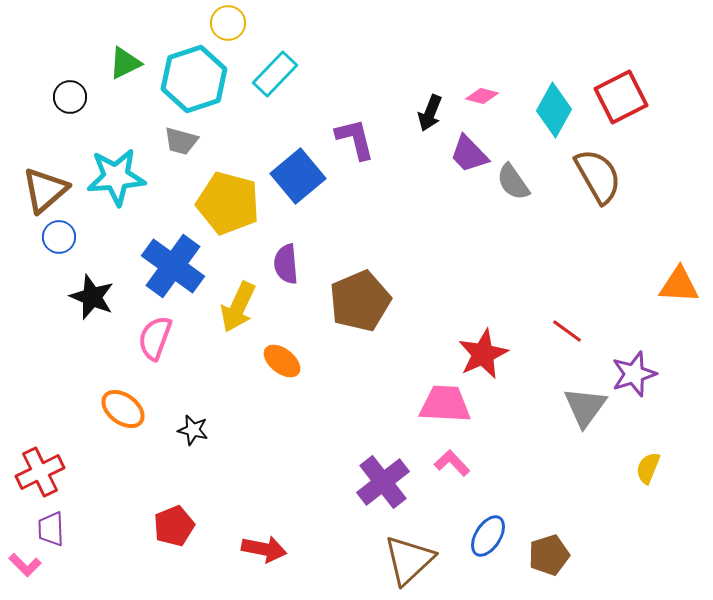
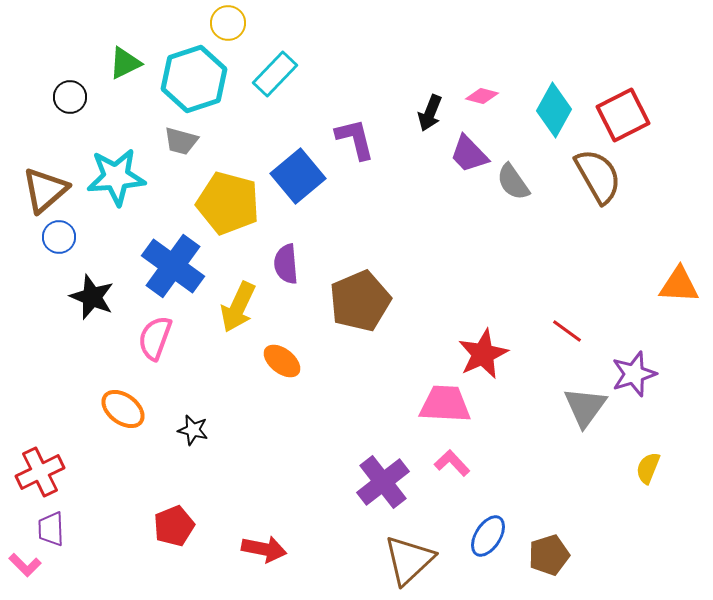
red square at (621, 97): moved 2 px right, 18 px down
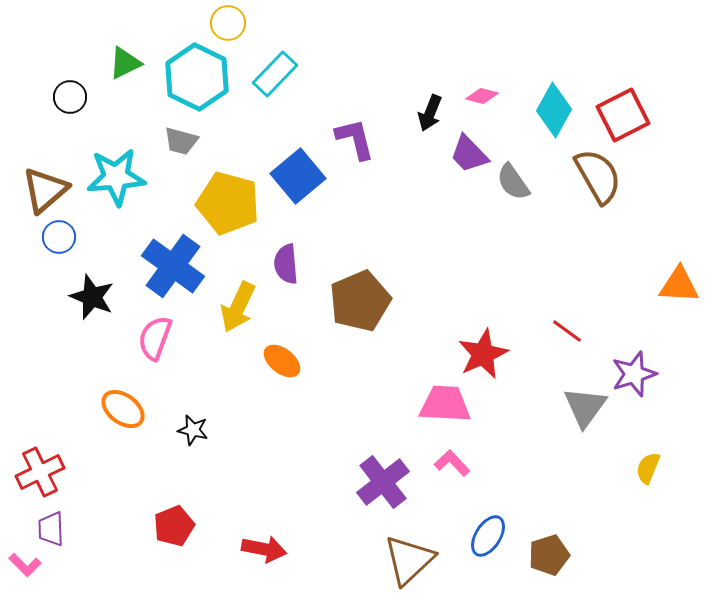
cyan hexagon at (194, 79): moved 3 px right, 2 px up; rotated 16 degrees counterclockwise
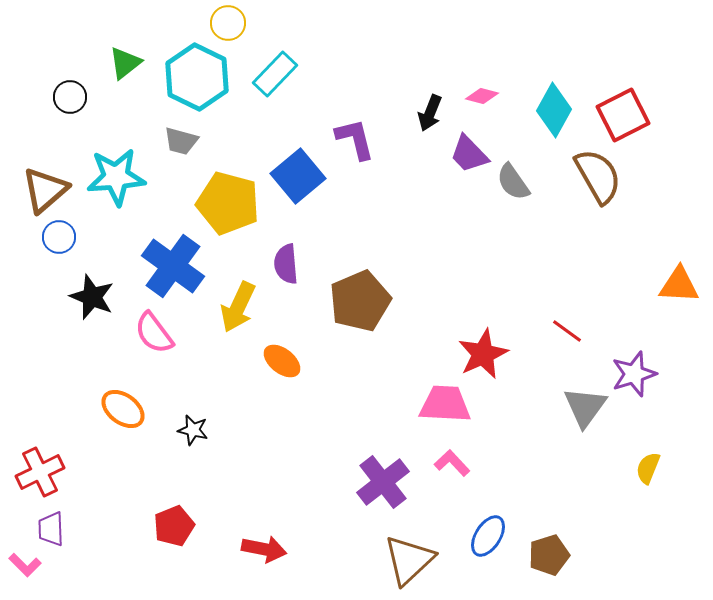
green triangle at (125, 63): rotated 12 degrees counterclockwise
pink semicircle at (155, 338): moved 1 px left, 5 px up; rotated 57 degrees counterclockwise
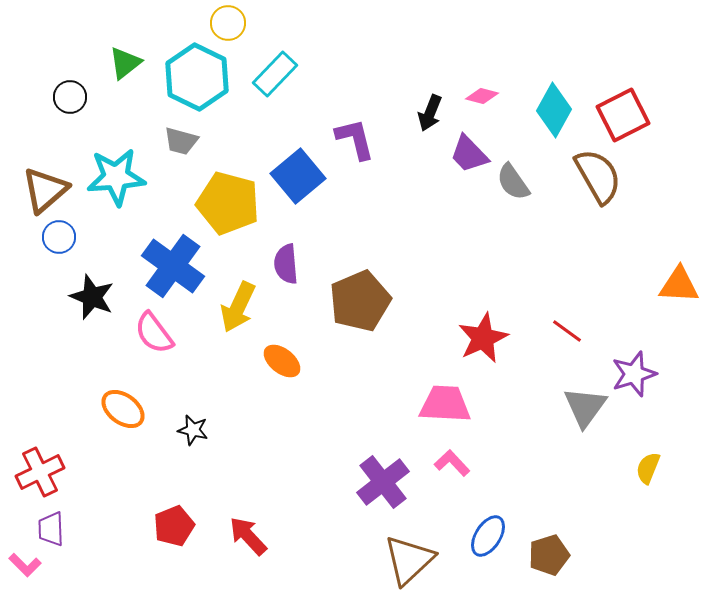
red star at (483, 354): moved 16 px up
red arrow at (264, 549): moved 16 px left, 13 px up; rotated 144 degrees counterclockwise
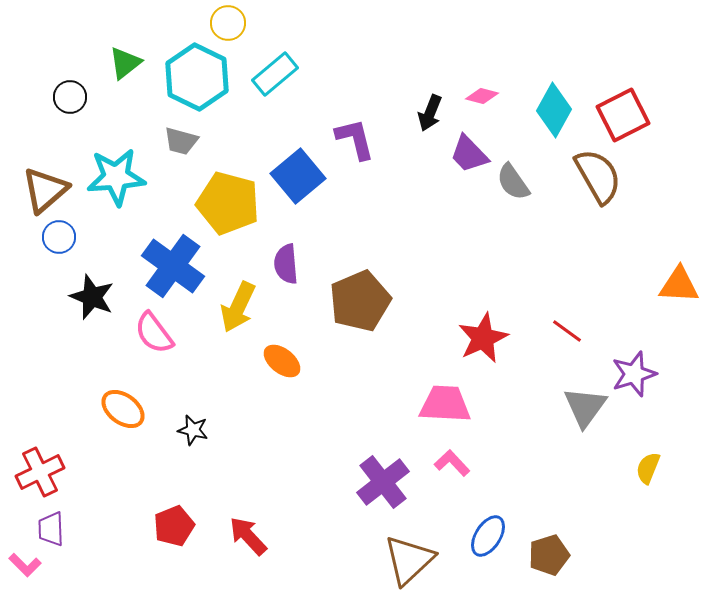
cyan rectangle at (275, 74): rotated 6 degrees clockwise
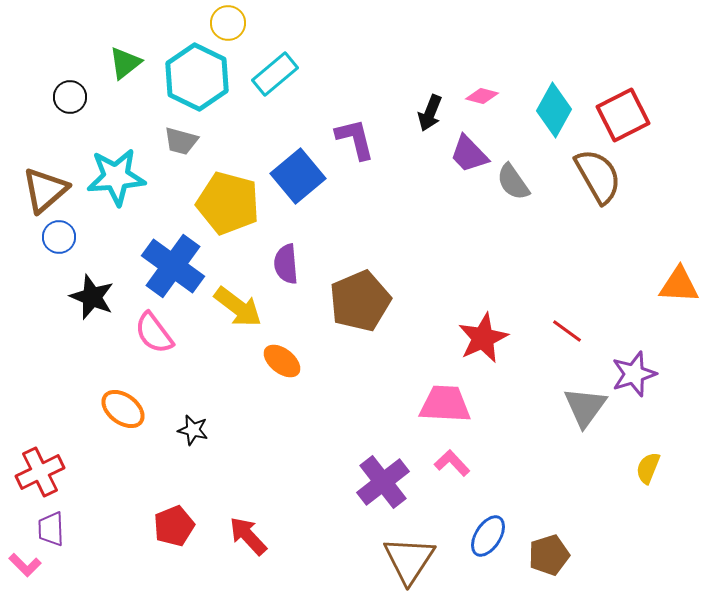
yellow arrow at (238, 307): rotated 78 degrees counterclockwise
brown triangle at (409, 560): rotated 14 degrees counterclockwise
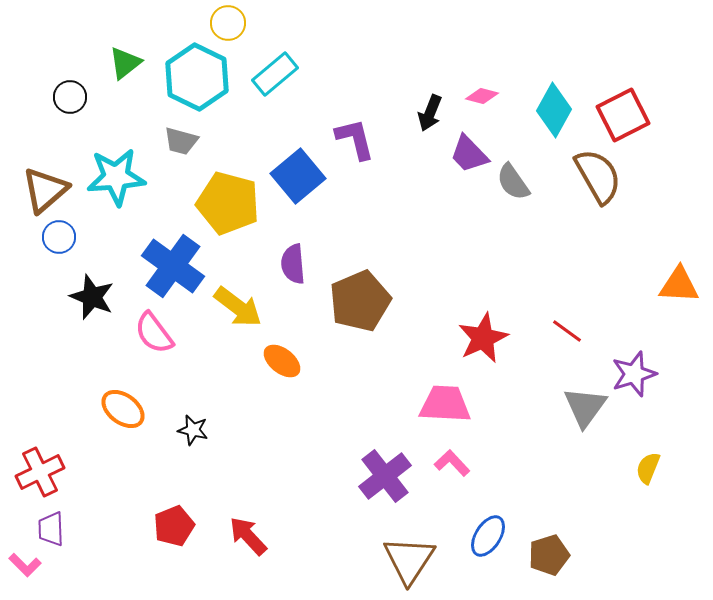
purple semicircle at (286, 264): moved 7 px right
purple cross at (383, 482): moved 2 px right, 6 px up
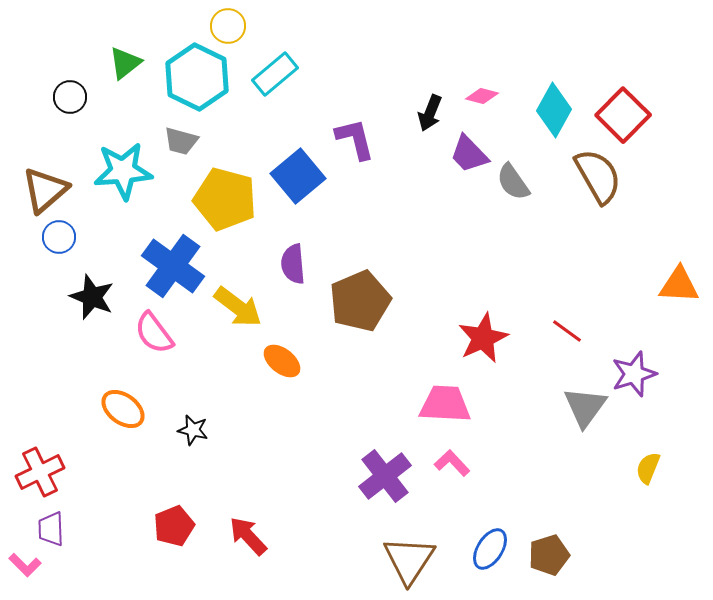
yellow circle at (228, 23): moved 3 px down
red square at (623, 115): rotated 18 degrees counterclockwise
cyan star at (116, 177): moved 7 px right, 6 px up
yellow pentagon at (228, 203): moved 3 px left, 4 px up
blue ellipse at (488, 536): moved 2 px right, 13 px down
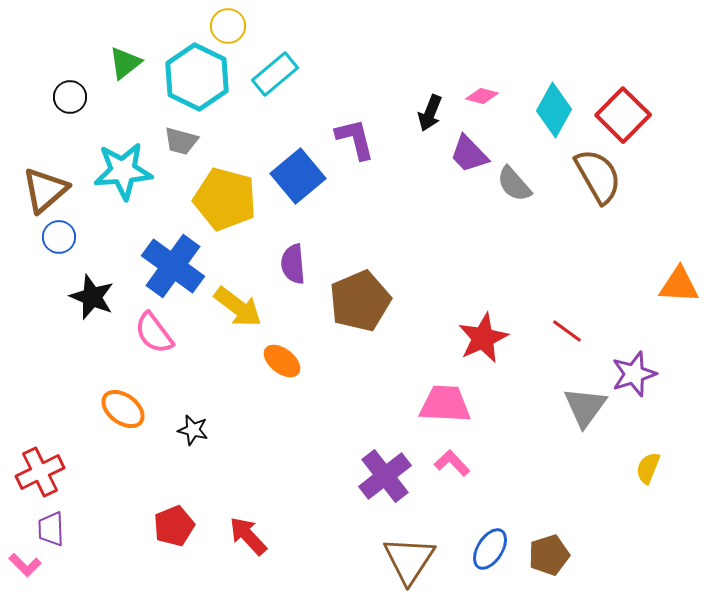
gray semicircle at (513, 182): moved 1 px right, 2 px down; rotated 6 degrees counterclockwise
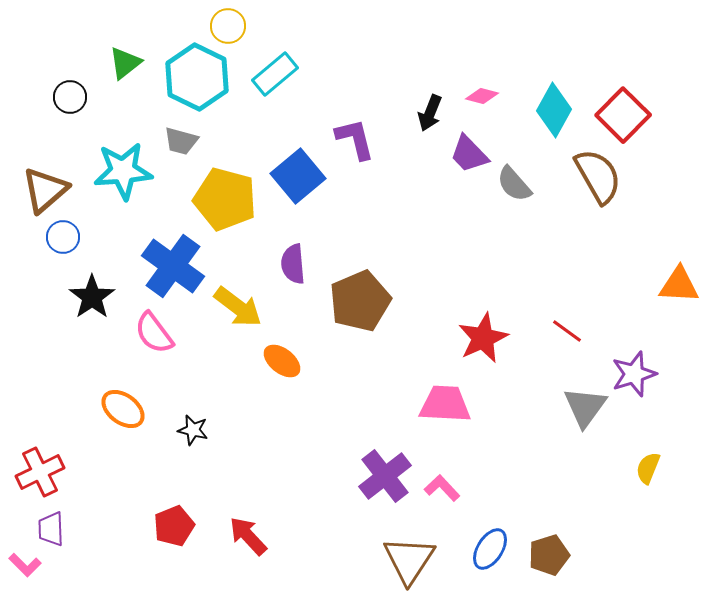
blue circle at (59, 237): moved 4 px right
black star at (92, 297): rotated 15 degrees clockwise
pink L-shape at (452, 463): moved 10 px left, 25 px down
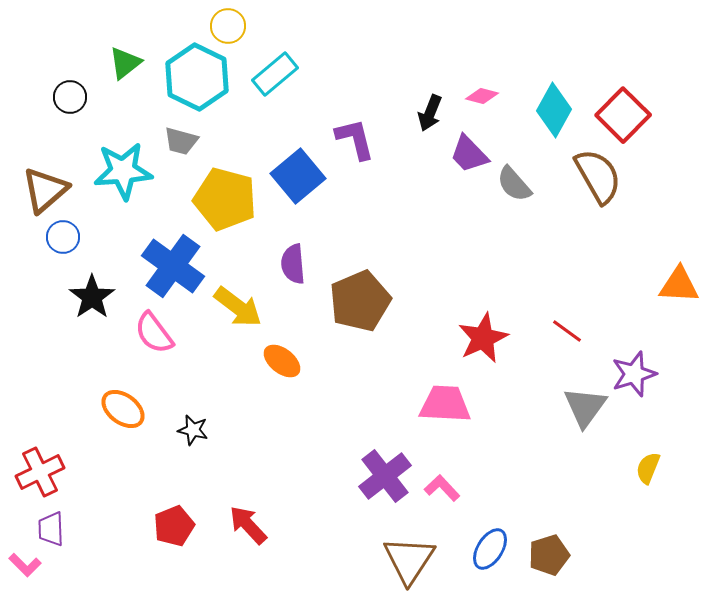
red arrow at (248, 536): moved 11 px up
